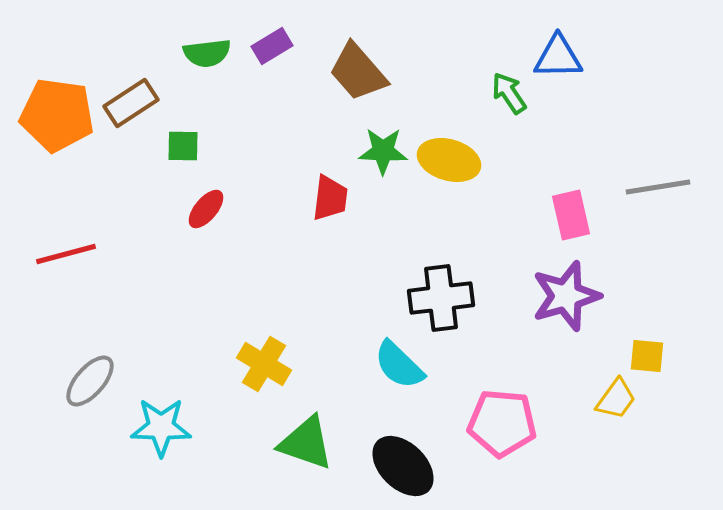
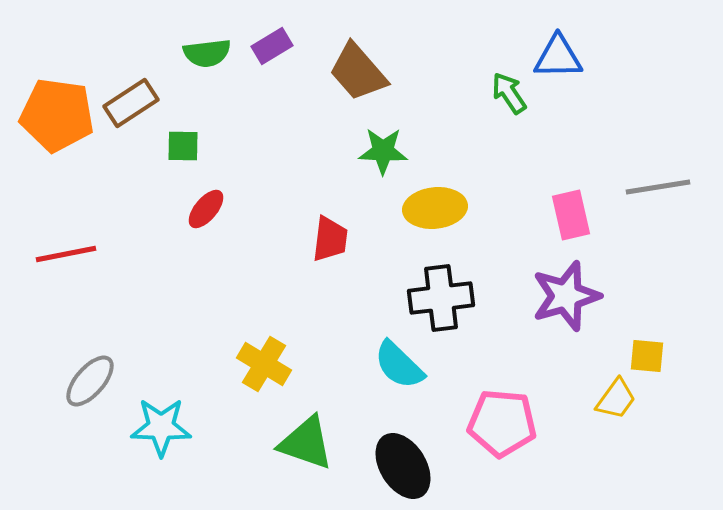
yellow ellipse: moved 14 px left, 48 px down; rotated 22 degrees counterclockwise
red trapezoid: moved 41 px down
red line: rotated 4 degrees clockwise
black ellipse: rotated 14 degrees clockwise
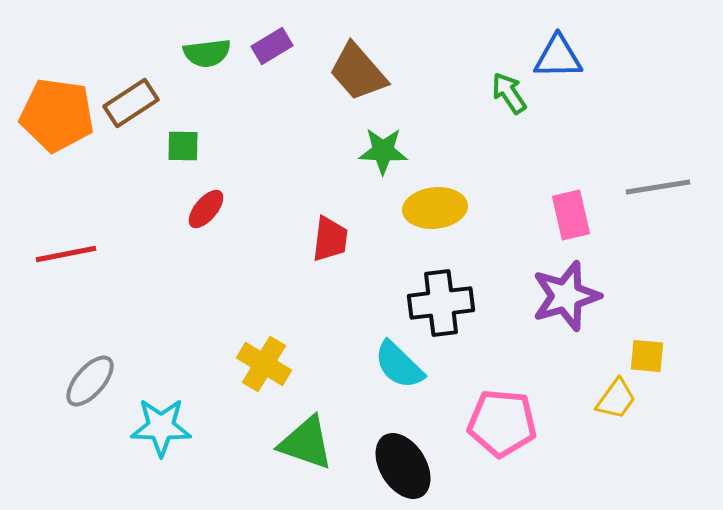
black cross: moved 5 px down
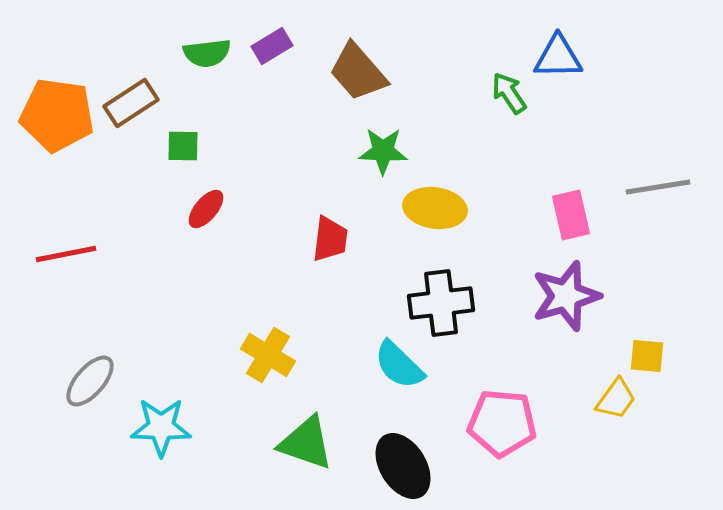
yellow ellipse: rotated 14 degrees clockwise
yellow cross: moved 4 px right, 9 px up
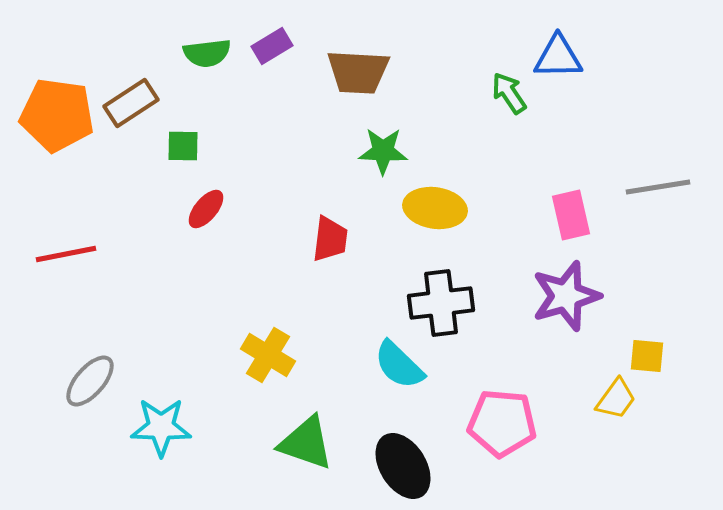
brown trapezoid: rotated 46 degrees counterclockwise
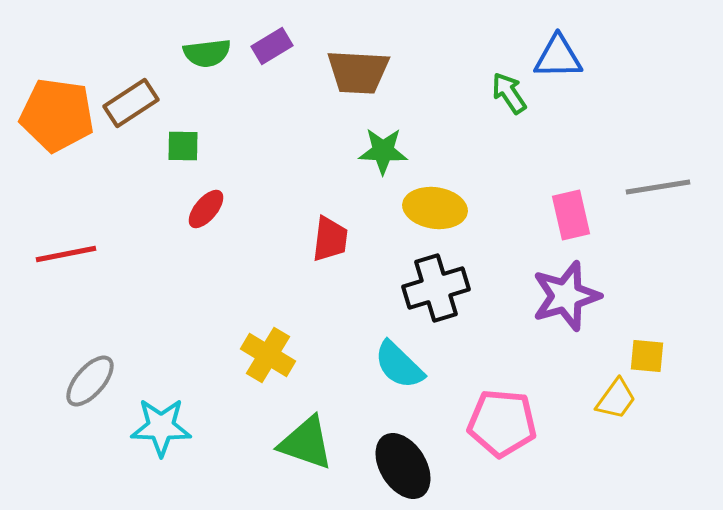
black cross: moved 5 px left, 15 px up; rotated 10 degrees counterclockwise
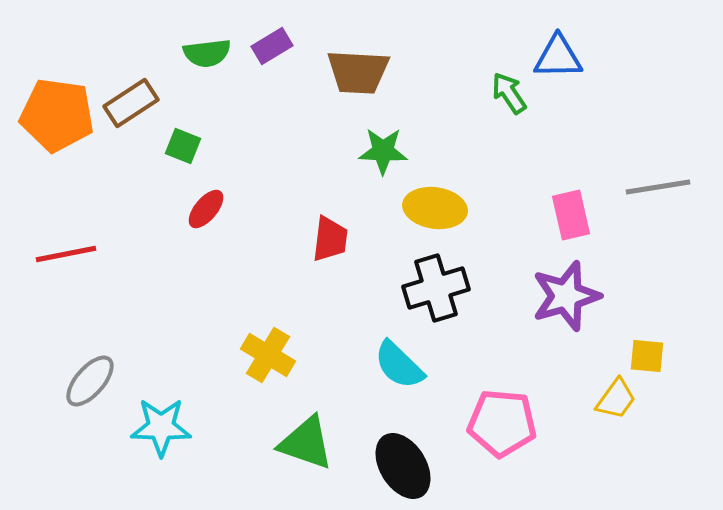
green square: rotated 21 degrees clockwise
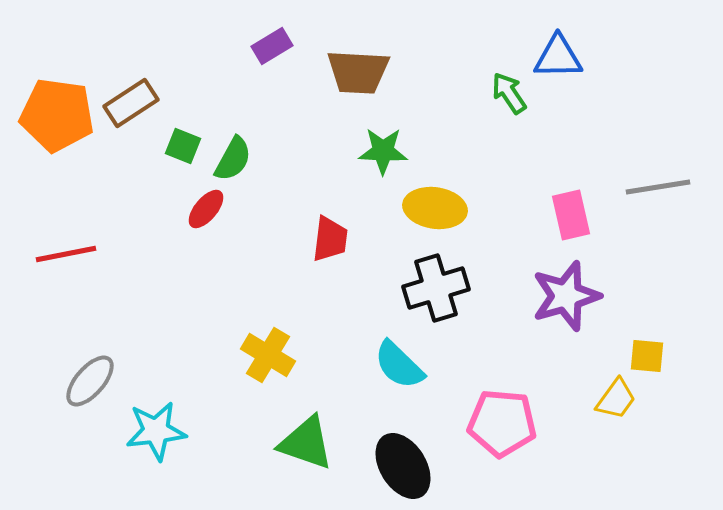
green semicircle: moved 26 px right, 106 px down; rotated 54 degrees counterclockwise
cyan star: moved 5 px left, 4 px down; rotated 8 degrees counterclockwise
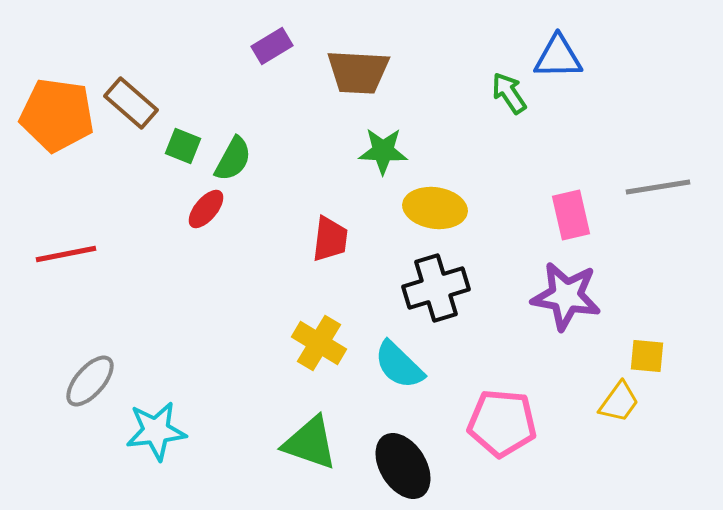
brown rectangle: rotated 74 degrees clockwise
purple star: rotated 26 degrees clockwise
yellow cross: moved 51 px right, 12 px up
yellow trapezoid: moved 3 px right, 3 px down
green triangle: moved 4 px right
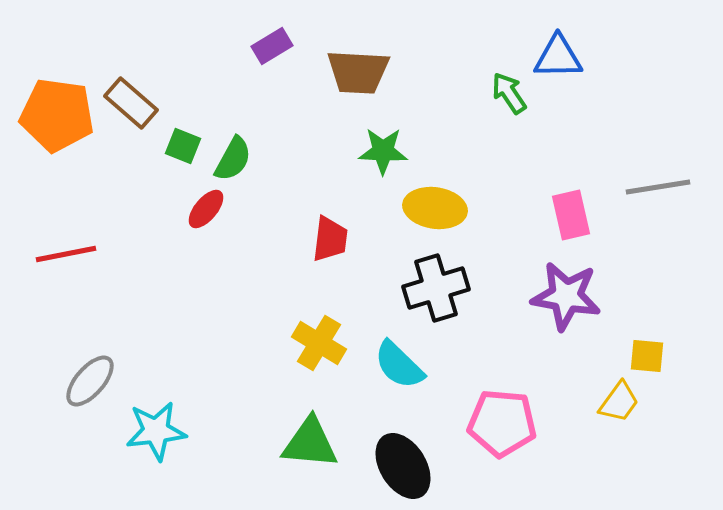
green triangle: rotated 14 degrees counterclockwise
